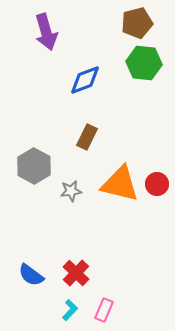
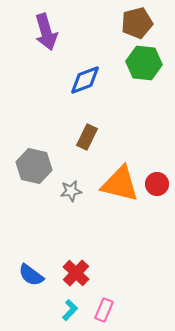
gray hexagon: rotated 16 degrees counterclockwise
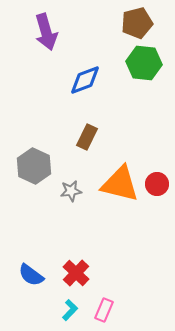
gray hexagon: rotated 12 degrees clockwise
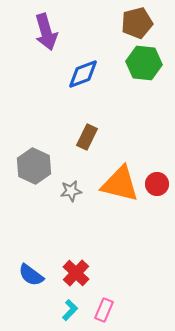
blue diamond: moved 2 px left, 6 px up
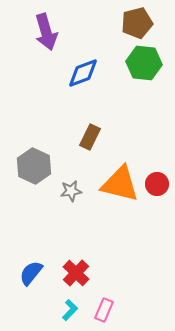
blue diamond: moved 1 px up
brown rectangle: moved 3 px right
blue semicircle: moved 2 px up; rotated 92 degrees clockwise
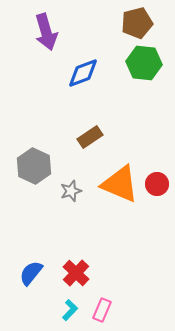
brown rectangle: rotated 30 degrees clockwise
orange triangle: rotated 9 degrees clockwise
gray star: rotated 10 degrees counterclockwise
pink rectangle: moved 2 px left
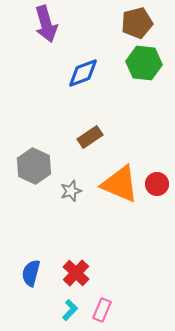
purple arrow: moved 8 px up
blue semicircle: rotated 24 degrees counterclockwise
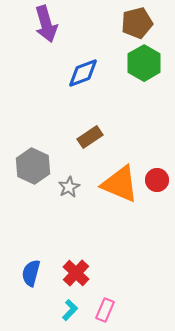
green hexagon: rotated 24 degrees clockwise
gray hexagon: moved 1 px left
red circle: moved 4 px up
gray star: moved 2 px left, 4 px up; rotated 10 degrees counterclockwise
pink rectangle: moved 3 px right
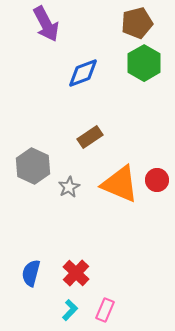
purple arrow: rotated 12 degrees counterclockwise
